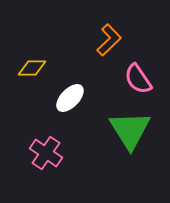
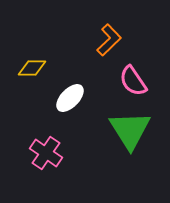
pink semicircle: moved 5 px left, 2 px down
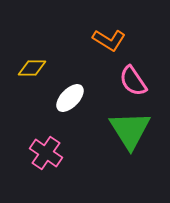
orange L-shape: rotated 76 degrees clockwise
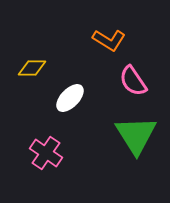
green triangle: moved 6 px right, 5 px down
